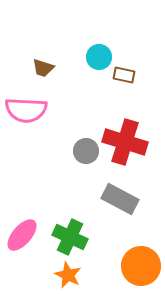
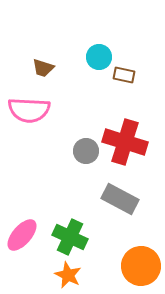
pink semicircle: moved 3 px right
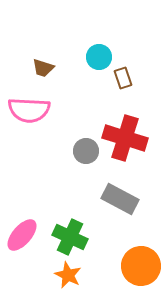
brown rectangle: moved 1 px left, 3 px down; rotated 60 degrees clockwise
red cross: moved 4 px up
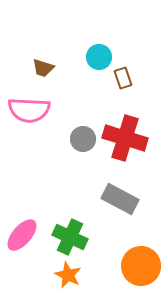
gray circle: moved 3 px left, 12 px up
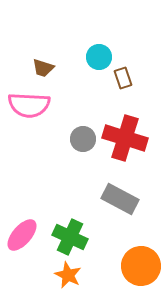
pink semicircle: moved 5 px up
